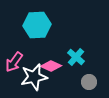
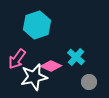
cyan hexagon: rotated 16 degrees counterclockwise
pink arrow: moved 3 px right, 3 px up
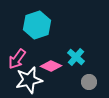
white star: moved 5 px left, 3 px down
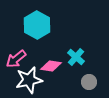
cyan hexagon: rotated 12 degrees counterclockwise
pink arrow: moved 1 px left; rotated 15 degrees clockwise
pink diamond: rotated 15 degrees counterclockwise
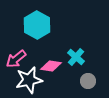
gray circle: moved 1 px left, 1 px up
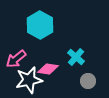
cyan hexagon: moved 3 px right
pink diamond: moved 3 px left, 3 px down
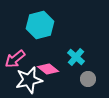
cyan hexagon: rotated 16 degrees clockwise
pink arrow: moved 1 px left
pink diamond: rotated 30 degrees clockwise
gray circle: moved 2 px up
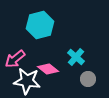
white star: moved 2 px left, 1 px down; rotated 20 degrees clockwise
